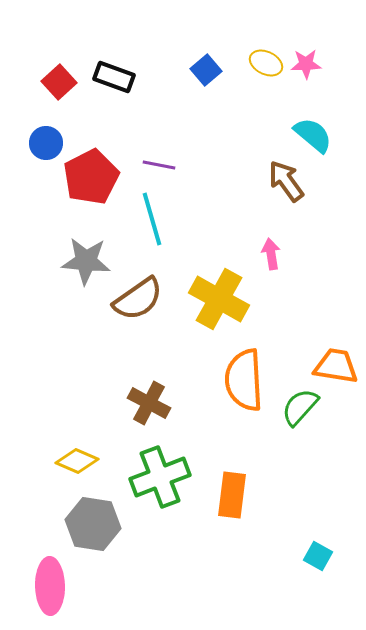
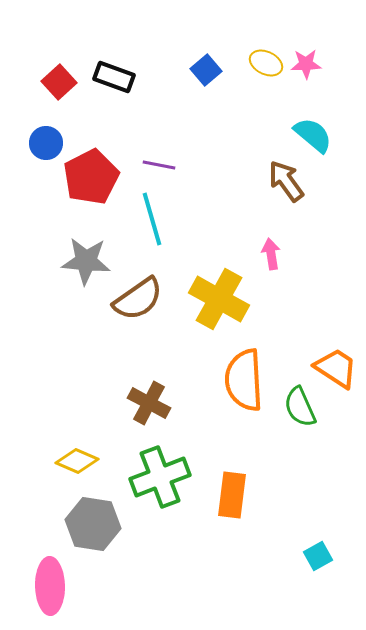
orange trapezoid: moved 2 px down; rotated 24 degrees clockwise
green semicircle: rotated 66 degrees counterclockwise
cyan square: rotated 32 degrees clockwise
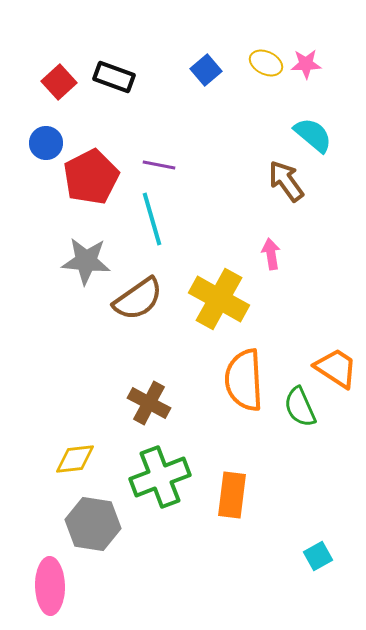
yellow diamond: moved 2 px left, 2 px up; rotated 30 degrees counterclockwise
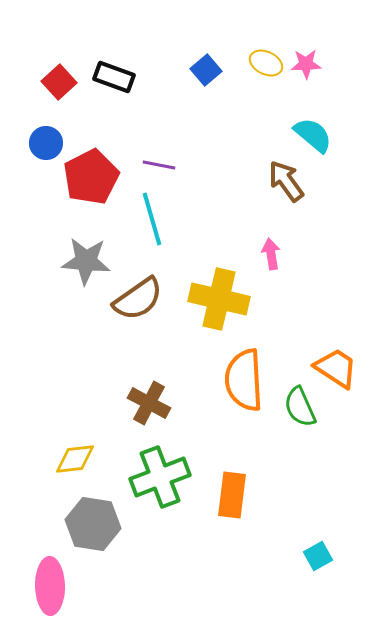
yellow cross: rotated 16 degrees counterclockwise
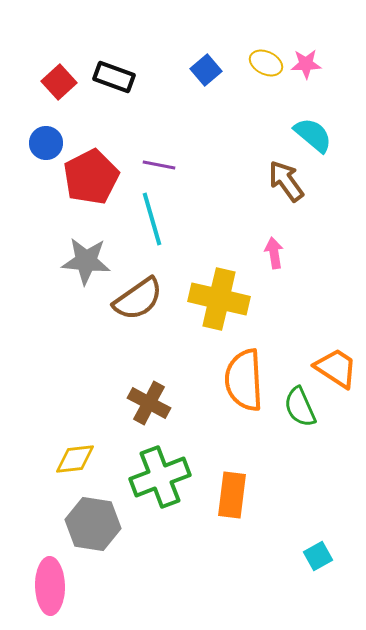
pink arrow: moved 3 px right, 1 px up
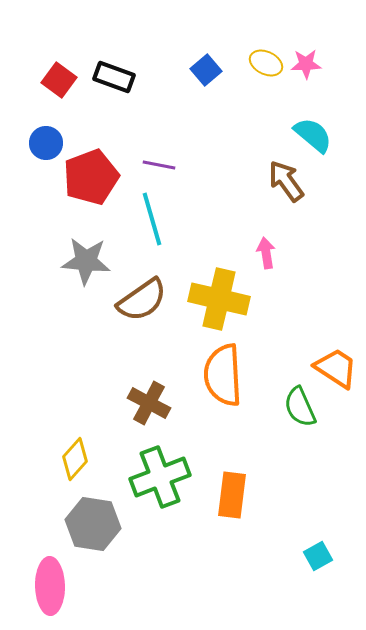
red square: moved 2 px up; rotated 12 degrees counterclockwise
red pentagon: rotated 6 degrees clockwise
pink arrow: moved 8 px left
brown semicircle: moved 4 px right, 1 px down
orange semicircle: moved 21 px left, 5 px up
yellow diamond: rotated 42 degrees counterclockwise
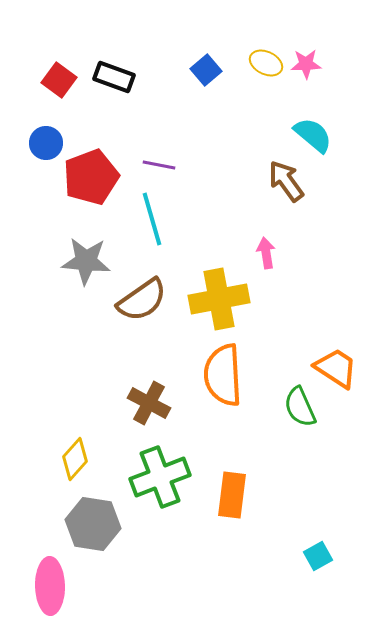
yellow cross: rotated 24 degrees counterclockwise
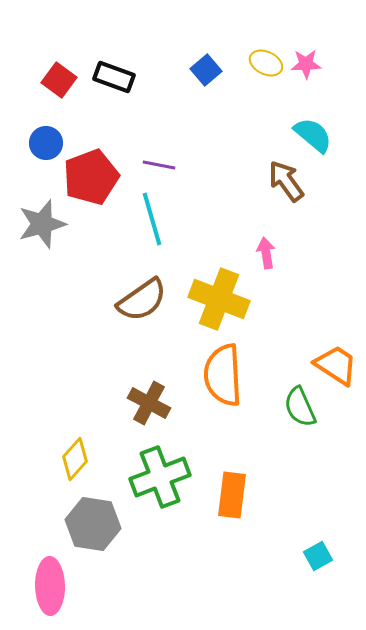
gray star: moved 44 px left, 37 px up; rotated 21 degrees counterclockwise
yellow cross: rotated 32 degrees clockwise
orange trapezoid: moved 3 px up
